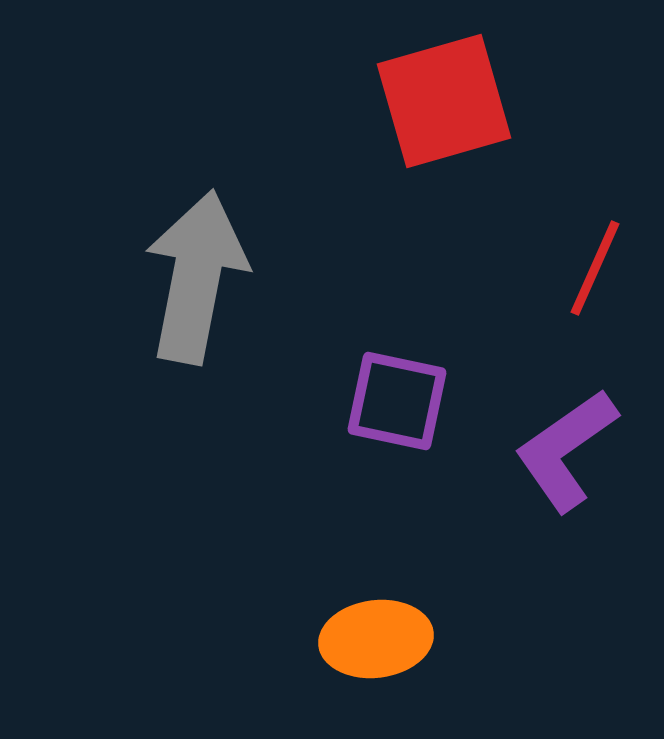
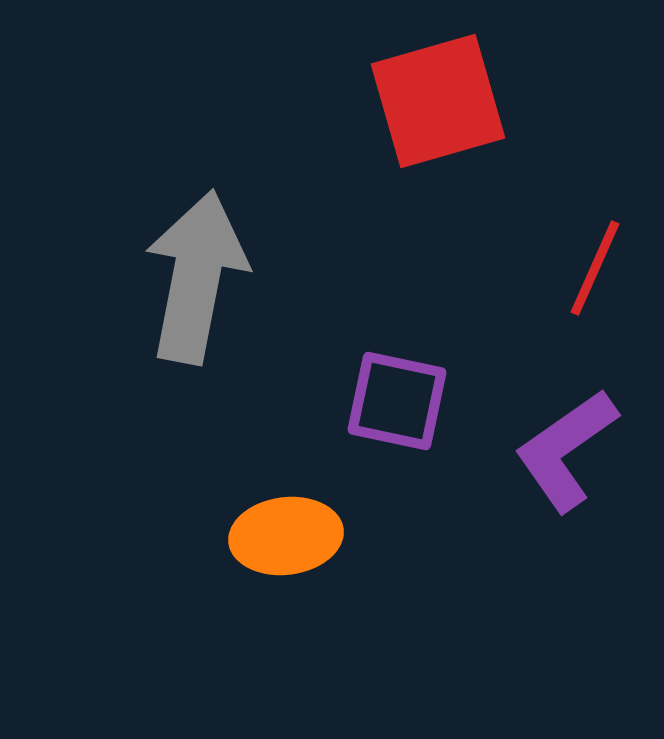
red square: moved 6 px left
orange ellipse: moved 90 px left, 103 px up
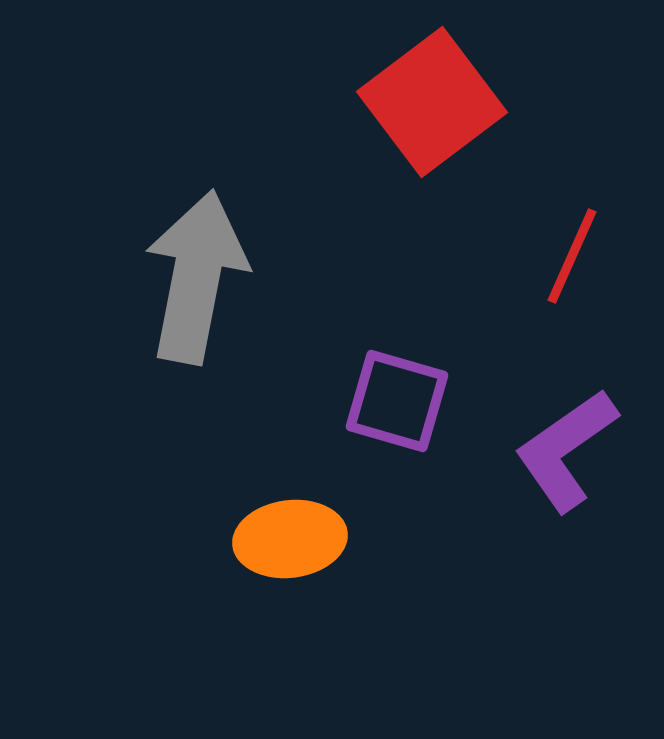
red square: moved 6 px left, 1 px down; rotated 21 degrees counterclockwise
red line: moved 23 px left, 12 px up
purple square: rotated 4 degrees clockwise
orange ellipse: moved 4 px right, 3 px down
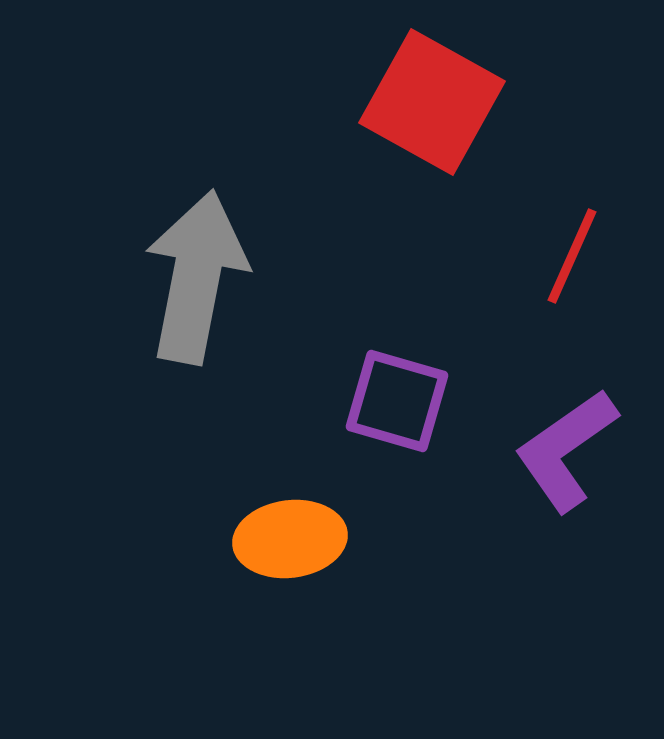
red square: rotated 24 degrees counterclockwise
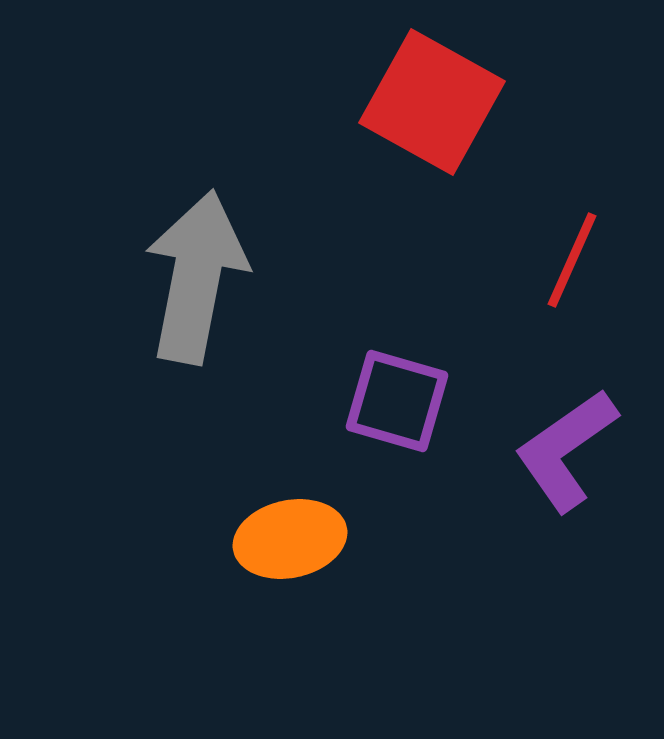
red line: moved 4 px down
orange ellipse: rotated 5 degrees counterclockwise
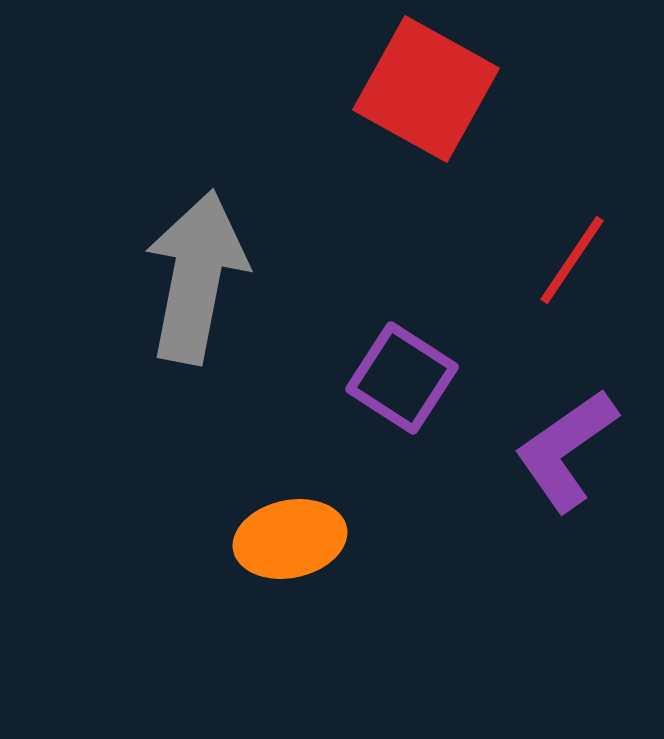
red square: moved 6 px left, 13 px up
red line: rotated 10 degrees clockwise
purple square: moved 5 px right, 23 px up; rotated 17 degrees clockwise
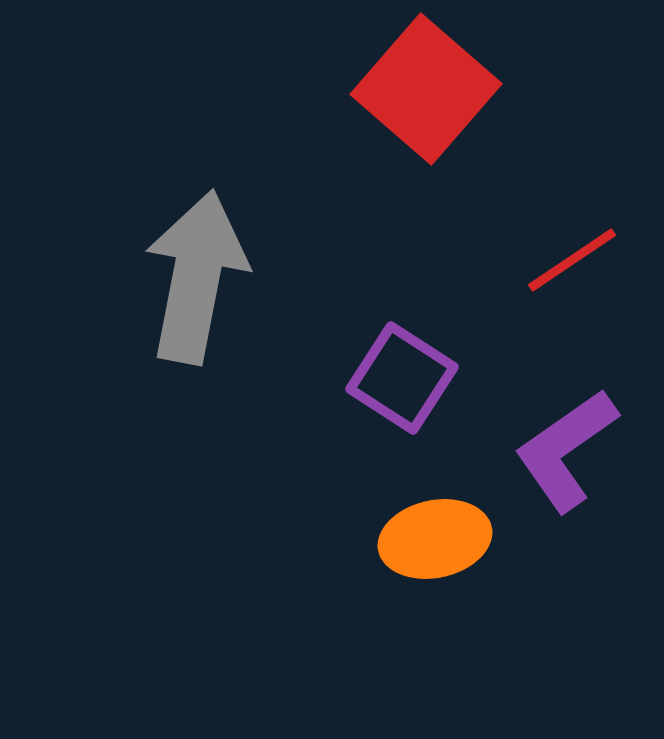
red square: rotated 12 degrees clockwise
red line: rotated 22 degrees clockwise
orange ellipse: moved 145 px right
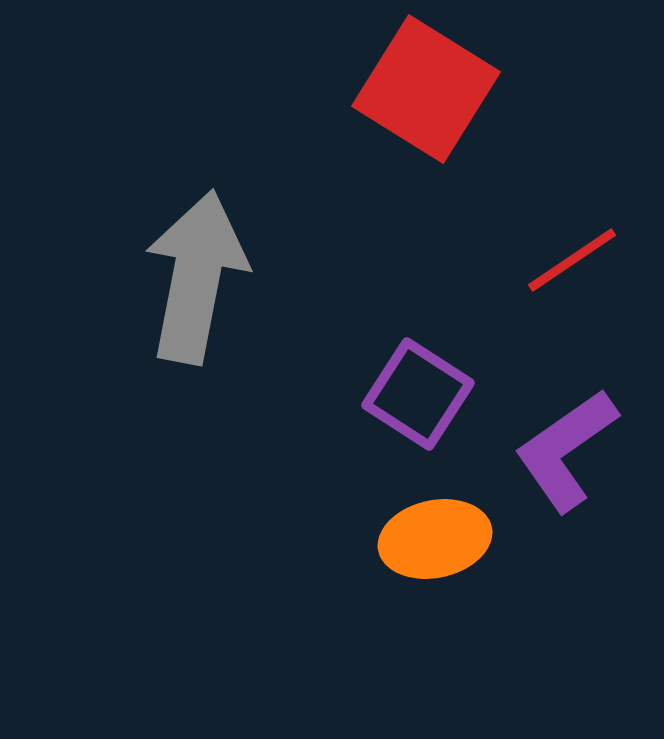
red square: rotated 9 degrees counterclockwise
purple square: moved 16 px right, 16 px down
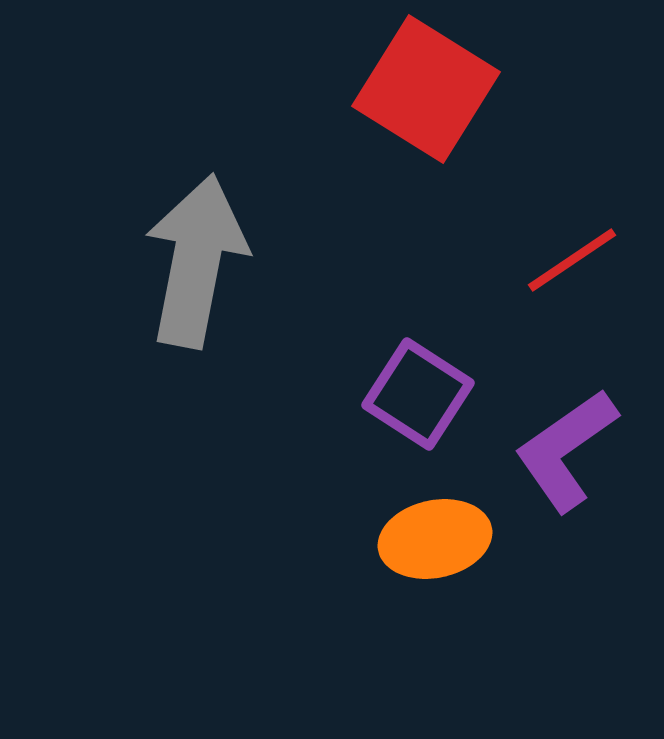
gray arrow: moved 16 px up
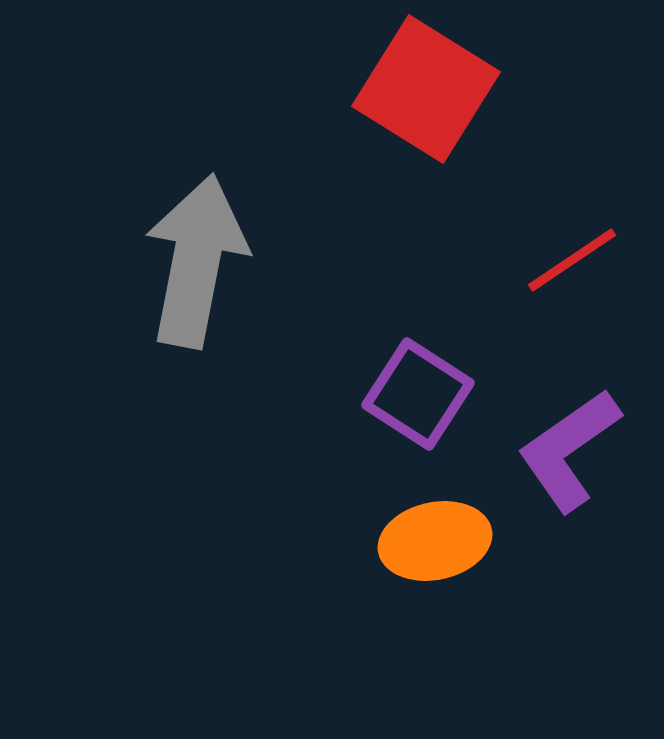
purple L-shape: moved 3 px right
orange ellipse: moved 2 px down
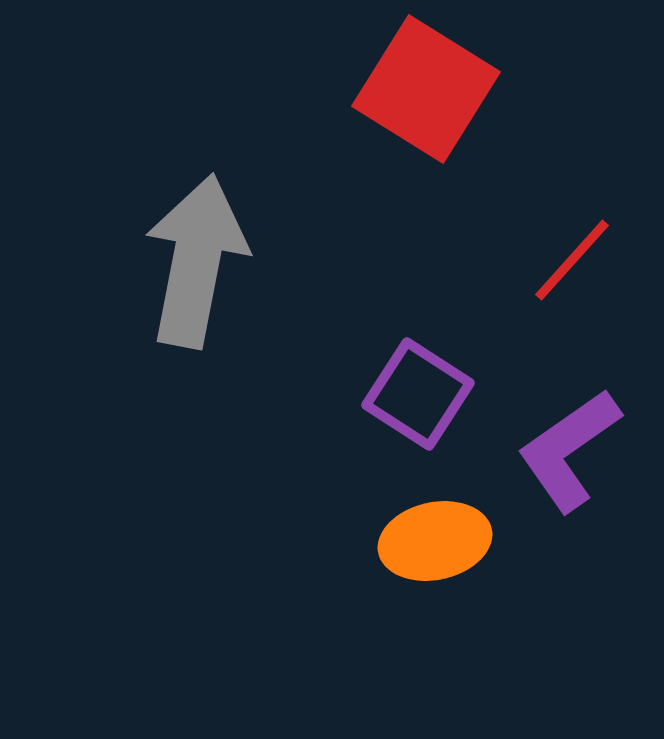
red line: rotated 14 degrees counterclockwise
